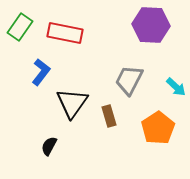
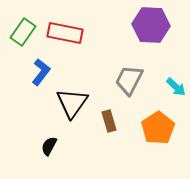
green rectangle: moved 3 px right, 5 px down
brown rectangle: moved 5 px down
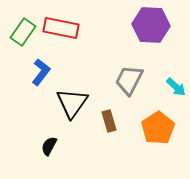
red rectangle: moved 4 px left, 5 px up
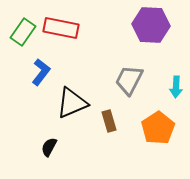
cyan arrow: rotated 50 degrees clockwise
black triangle: rotated 32 degrees clockwise
black semicircle: moved 1 px down
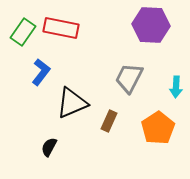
gray trapezoid: moved 2 px up
brown rectangle: rotated 40 degrees clockwise
